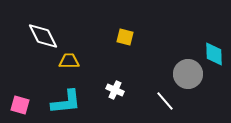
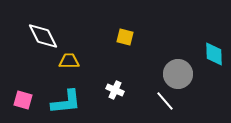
gray circle: moved 10 px left
pink square: moved 3 px right, 5 px up
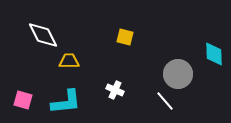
white diamond: moved 1 px up
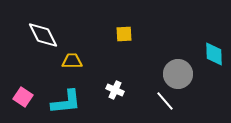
yellow square: moved 1 px left, 3 px up; rotated 18 degrees counterclockwise
yellow trapezoid: moved 3 px right
pink square: moved 3 px up; rotated 18 degrees clockwise
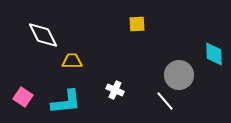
yellow square: moved 13 px right, 10 px up
gray circle: moved 1 px right, 1 px down
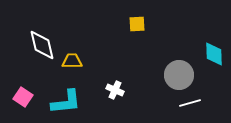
white diamond: moved 1 px left, 10 px down; rotated 12 degrees clockwise
white line: moved 25 px right, 2 px down; rotated 65 degrees counterclockwise
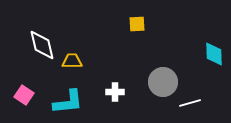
gray circle: moved 16 px left, 7 px down
white cross: moved 2 px down; rotated 24 degrees counterclockwise
pink square: moved 1 px right, 2 px up
cyan L-shape: moved 2 px right
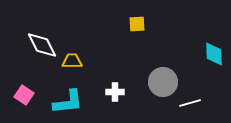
white diamond: rotated 12 degrees counterclockwise
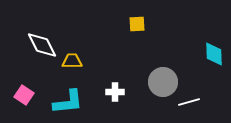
white line: moved 1 px left, 1 px up
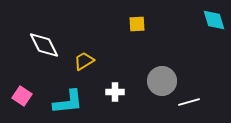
white diamond: moved 2 px right
cyan diamond: moved 34 px up; rotated 15 degrees counterclockwise
yellow trapezoid: moved 12 px right; rotated 30 degrees counterclockwise
gray circle: moved 1 px left, 1 px up
pink square: moved 2 px left, 1 px down
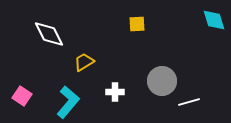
white diamond: moved 5 px right, 11 px up
yellow trapezoid: moved 1 px down
cyan L-shape: rotated 44 degrees counterclockwise
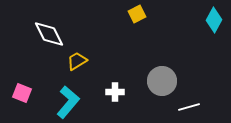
cyan diamond: rotated 45 degrees clockwise
yellow square: moved 10 px up; rotated 24 degrees counterclockwise
yellow trapezoid: moved 7 px left, 1 px up
pink square: moved 3 px up; rotated 12 degrees counterclockwise
white line: moved 5 px down
